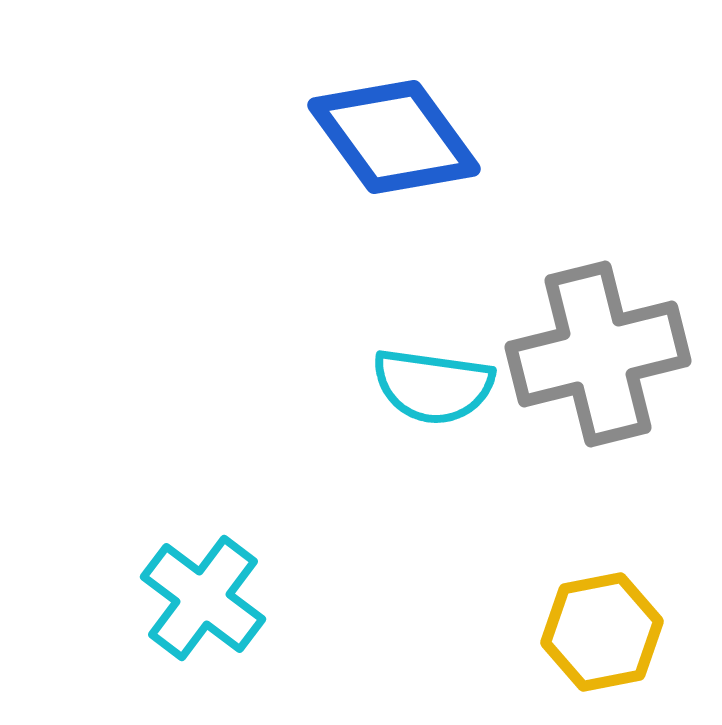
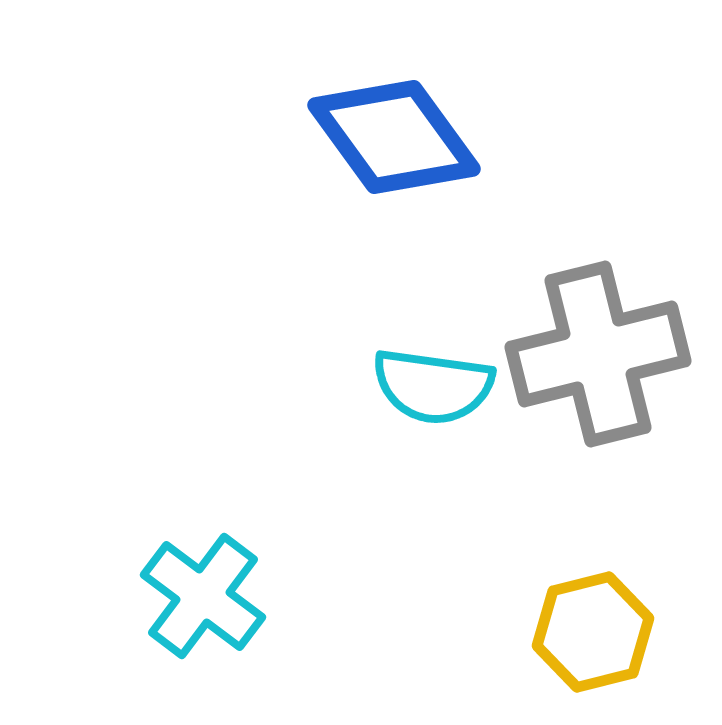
cyan cross: moved 2 px up
yellow hexagon: moved 9 px left; rotated 3 degrees counterclockwise
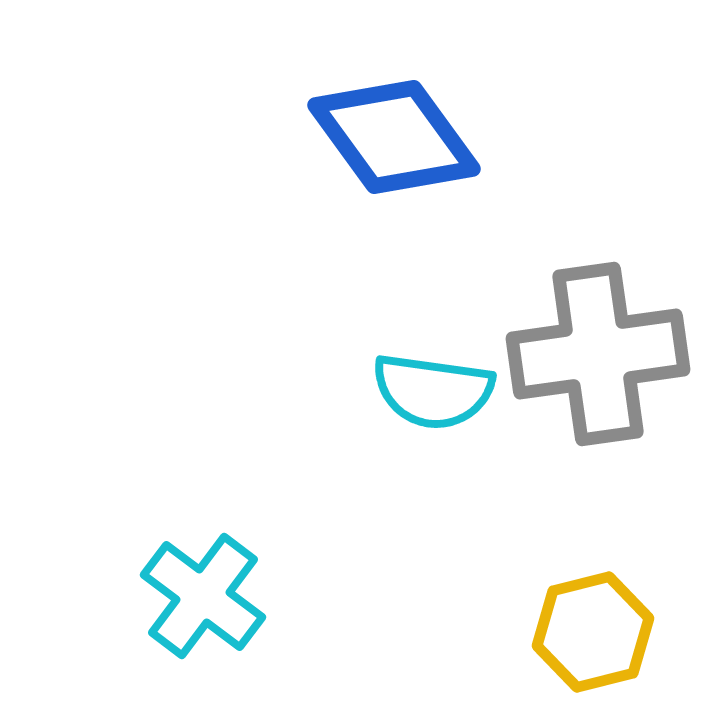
gray cross: rotated 6 degrees clockwise
cyan semicircle: moved 5 px down
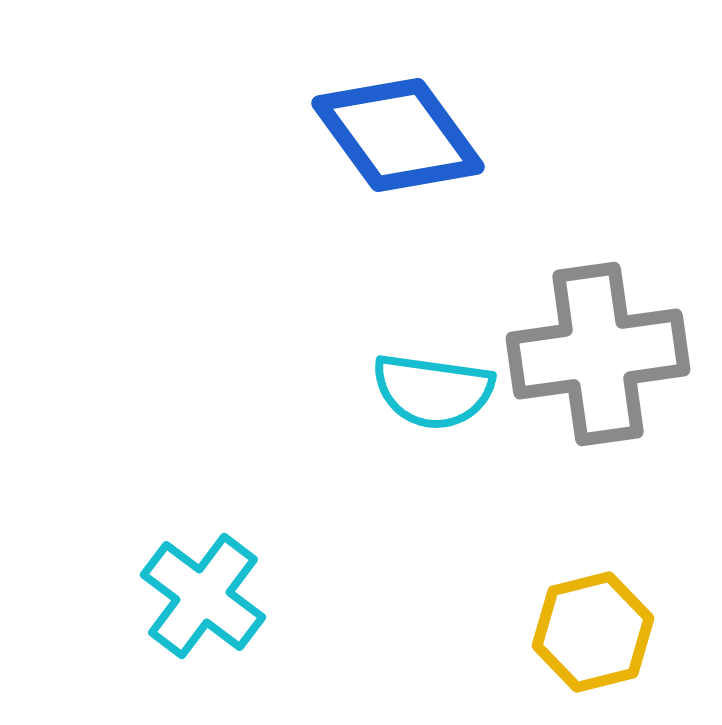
blue diamond: moved 4 px right, 2 px up
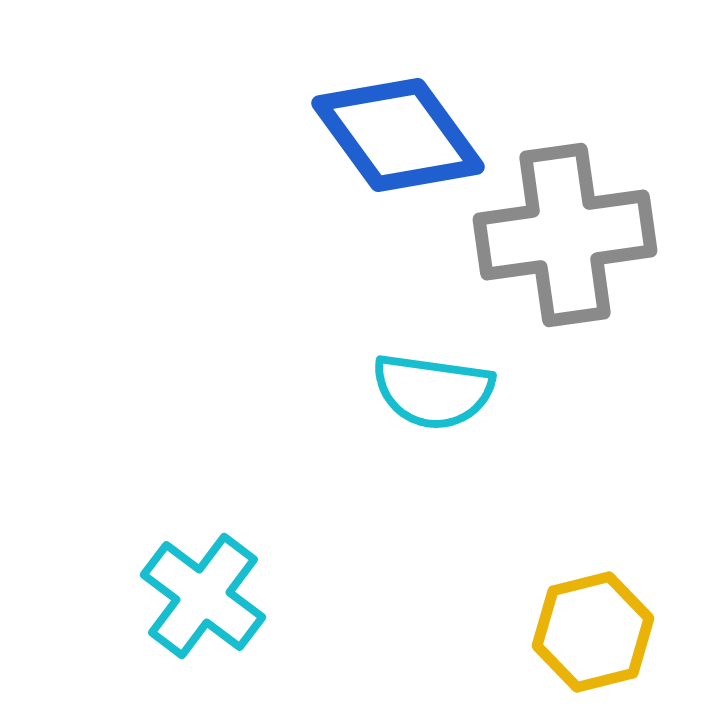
gray cross: moved 33 px left, 119 px up
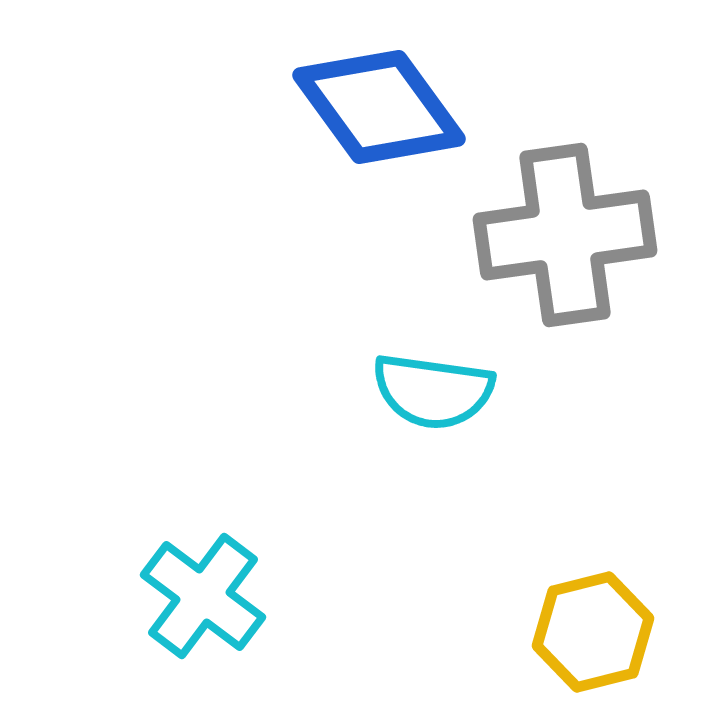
blue diamond: moved 19 px left, 28 px up
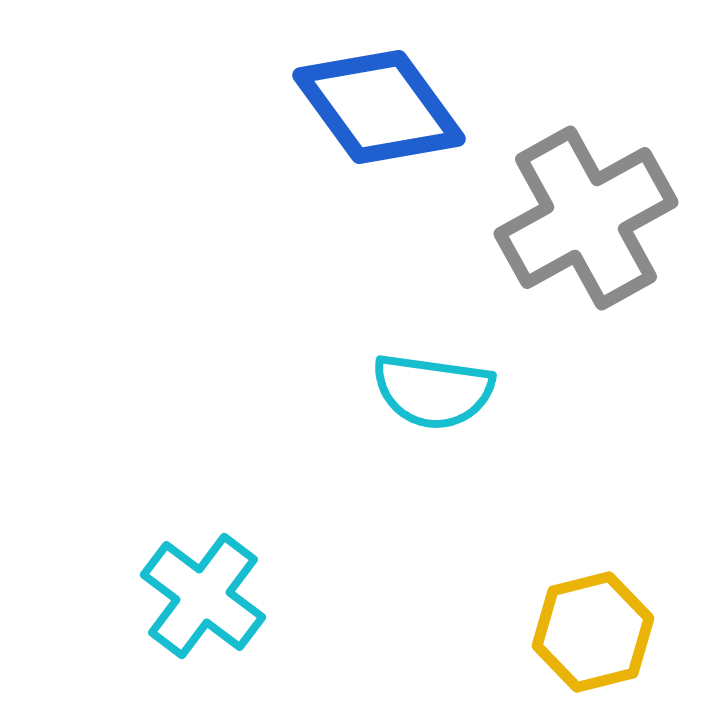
gray cross: moved 21 px right, 17 px up; rotated 21 degrees counterclockwise
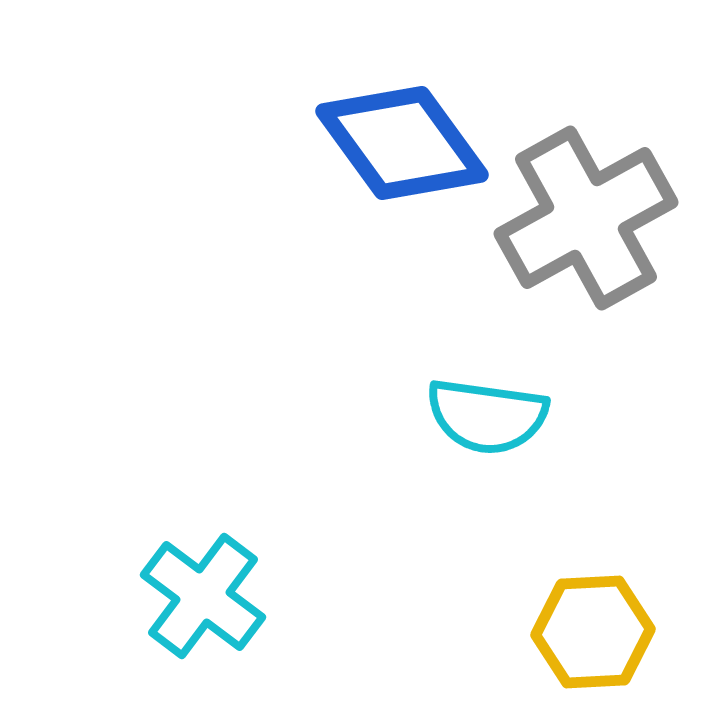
blue diamond: moved 23 px right, 36 px down
cyan semicircle: moved 54 px right, 25 px down
yellow hexagon: rotated 11 degrees clockwise
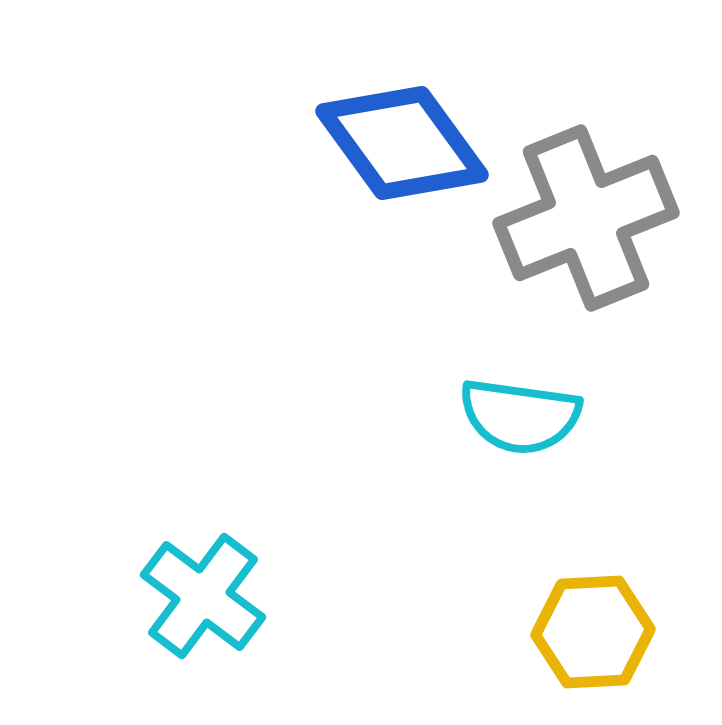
gray cross: rotated 7 degrees clockwise
cyan semicircle: moved 33 px right
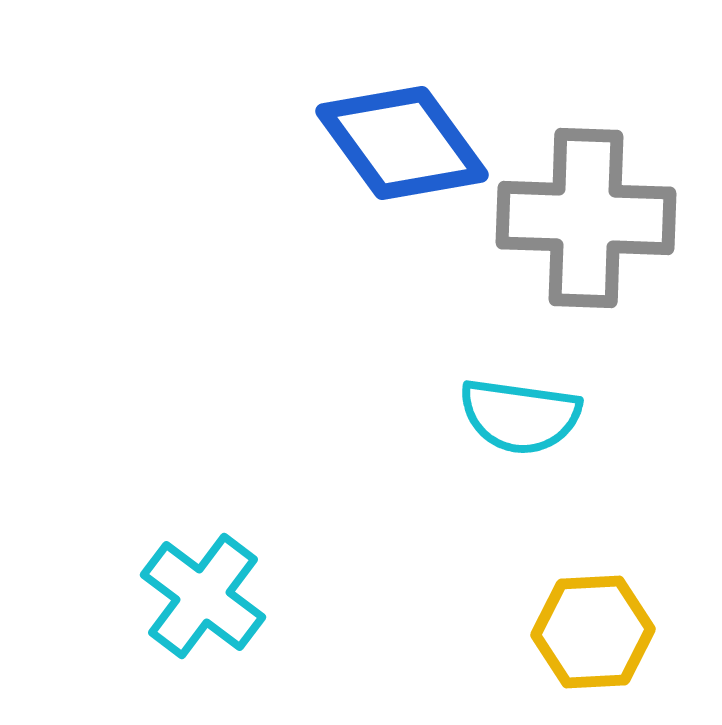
gray cross: rotated 24 degrees clockwise
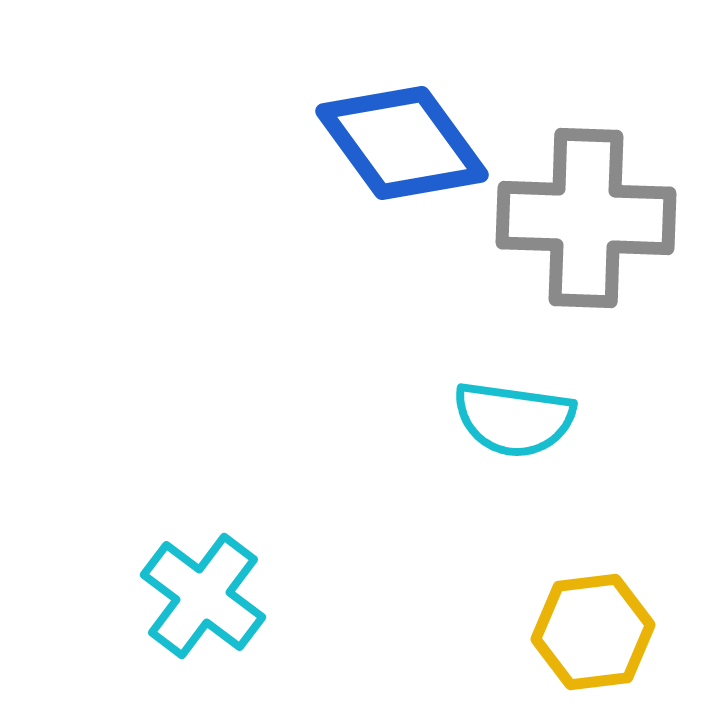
cyan semicircle: moved 6 px left, 3 px down
yellow hexagon: rotated 4 degrees counterclockwise
